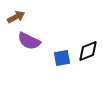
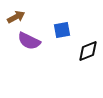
blue square: moved 28 px up
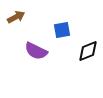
purple semicircle: moved 7 px right, 10 px down
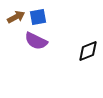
blue square: moved 24 px left, 13 px up
purple semicircle: moved 10 px up
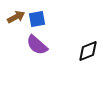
blue square: moved 1 px left, 2 px down
purple semicircle: moved 1 px right, 4 px down; rotated 15 degrees clockwise
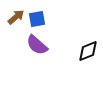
brown arrow: rotated 12 degrees counterclockwise
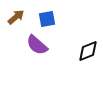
blue square: moved 10 px right
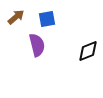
purple semicircle: rotated 145 degrees counterclockwise
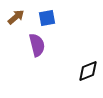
blue square: moved 1 px up
black diamond: moved 20 px down
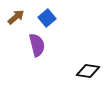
blue square: rotated 30 degrees counterclockwise
black diamond: rotated 30 degrees clockwise
